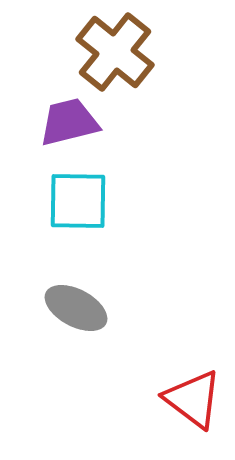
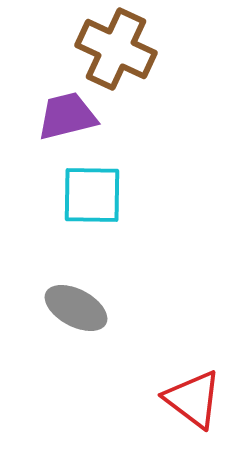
brown cross: moved 1 px right, 3 px up; rotated 14 degrees counterclockwise
purple trapezoid: moved 2 px left, 6 px up
cyan square: moved 14 px right, 6 px up
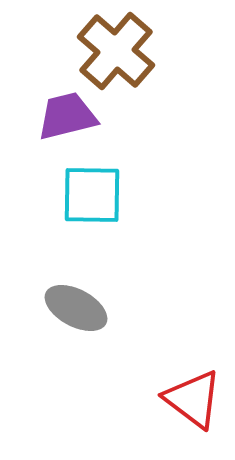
brown cross: moved 2 px down; rotated 16 degrees clockwise
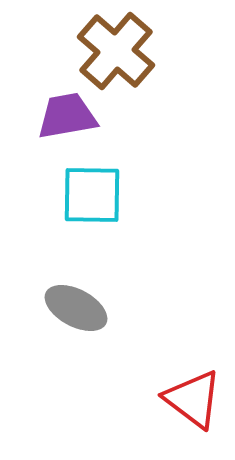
purple trapezoid: rotated 4 degrees clockwise
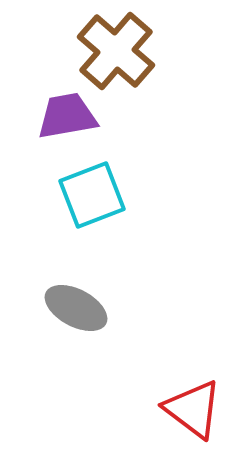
cyan square: rotated 22 degrees counterclockwise
red triangle: moved 10 px down
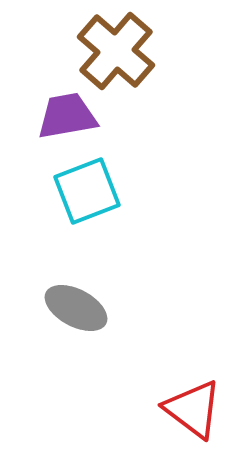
cyan square: moved 5 px left, 4 px up
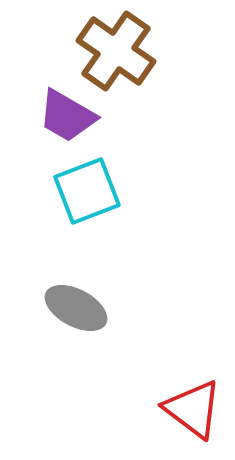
brown cross: rotated 6 degrees counterclockwise
purple trapezoid: rotated 140 degrees counterclockwise
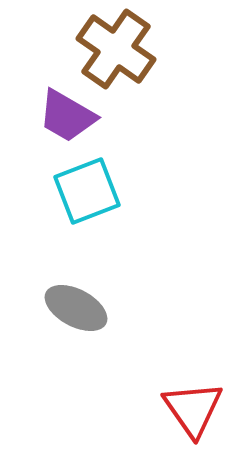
brown cross: moved 2 px up
red triangle: rotated 18 degrees clockwise
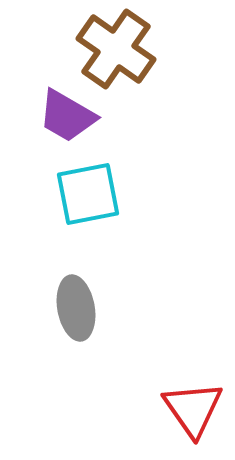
cyan square: moved 1 px right, 3 px down; rotated 10 degrees clockwise
gray ellipse: rotated 52 degrees clockwise
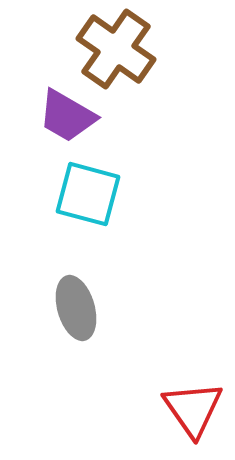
cyan square: rotated 26 degrees clockwise
gray ellipse: rotated 6 degrees counterclockwise
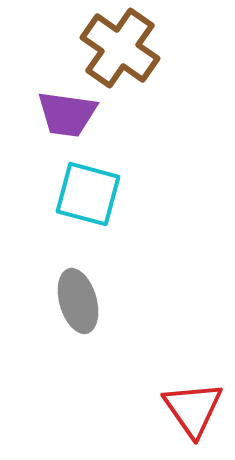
brown cross: moved 4 px right, 1 px up
purple trapezoid: moved 2 px up; rotated 22 degrees counterclockwise
gray ellipse: moved 2 px right, 7 px up
